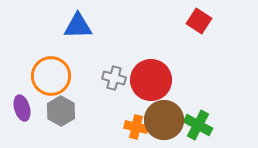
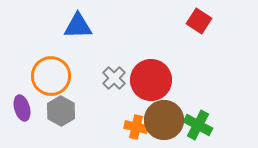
gray cross: rotated 30 degrees clockwise
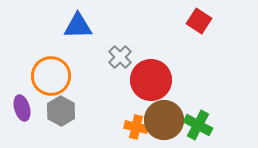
gray cross: moved 6 px right, 21 px up
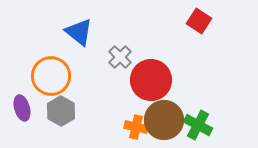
blue triangle: moved 1 px right, 6 px down; rotated 40 degrees clockwise
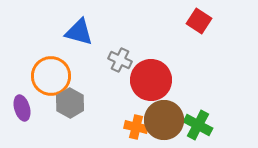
blue triangle: rotated 24 degrees counterclockwise
gray cross: moved 3 px down; rotated 20 degrees counterclockwise
gray hexagon: moved 9 px right, 8 px up
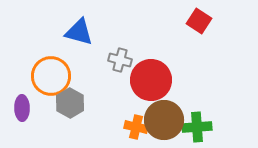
gray cross: rotated 10 degrees counterclockwise
purple ellipse: rotated 15 degrees clockwise
green cross: moved 1 px left, 2 px down; rotated 32 degrees counterclockwise
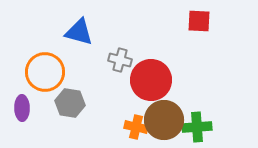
red square: rotated 30 degrees counterclockwise
orange circle: moved 6 px left, 4 px up
gray hexagon: rotated 20 degrees counterclockwise
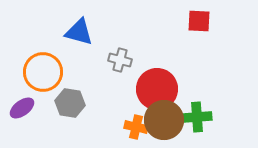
orange circle: moved 2 px left
red circle: moved 6 px right, 9 px down
purple ellipse: rotated 55 degrees clockwise
green cross: moved 10 px up
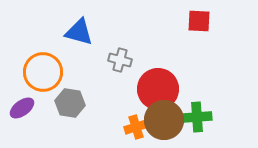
red circle: moved 1 px right
orange cross: rotated 30 degrees counterclockwise
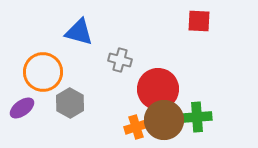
gray hexagon: rotated 20 degrees clockwise
